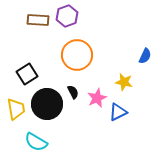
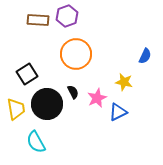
orange circle: moved 1 px left, 1 px up
cyan semicircle: rotated 30 degrees clockwise
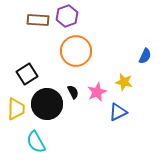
orange circle: moved 3 px up
pink star: moved 6 px up
yellow trapezoid: rotated 10 degrees clockwise
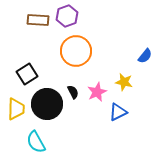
blue semicircle: rotated 14 degrees clockwise
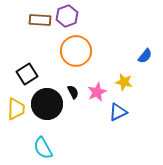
brown rectangle: moved 2 px right
cyan semicircle: moved 7 px right, 6 px down
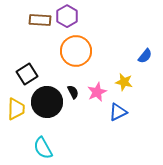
purple hexagon: rotated 10 degrees counterclockwise
black circle: moved 2 px up
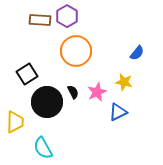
blue semicircle: moved 8 px left, 3 px up
yellow trapezoid: moved 1 px left, 13 px down
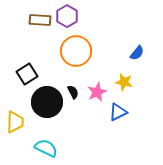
cyan semicircle: moved 3 px right; rotated 145 degrees clockwise
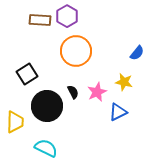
black circle: moved 4 px down
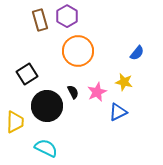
brown rectangle: rotated 70 degrees clockwise
orange circle: moved 2 px right
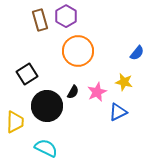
purple hexagon: moved 1 px left
black semicircle: rotated 56 degrees clockwise
